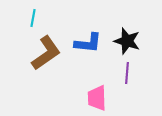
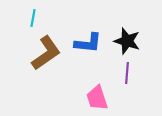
pink trapezoid: rotated 16 degrees counterclockwise
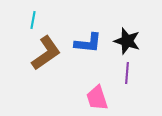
cyan line: moved 2 px down
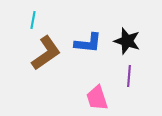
purple line: moved 2 px right, 3 px down
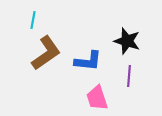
blue L-shape: moved 18 px down
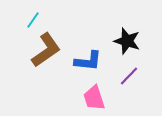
cyan line: rotated 24 degrees clockwise
brown L-shape: moved 3 px up
purple line: rotated 40 degrees clockwise
pink trapezoid: moved 3 px left
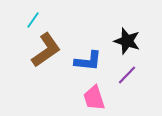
purple line: moved 2 px left, 1 px up
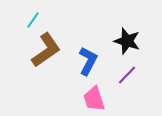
blue L-shape: rotated 68 degrees counterclockwise
pink trapezoid: moved 1 px down
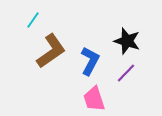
brown L-shape: moved 5 px right, 1 px down
blue L-shape: moved 2 px right
purple line: moved 1 px left, 2 px up
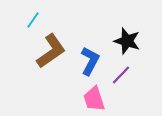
purple line: moved 5 px left, 2 px down
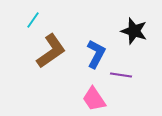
black star: moved 7 px right, 10 px up
blue L-shape: moved 6 px right, 7 px up
purple line: rotated 55 degrees clockwise
pink trapezoid: rotated 16 degrees counterclockwise
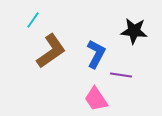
black star: rotated 12 degrees counterclockwise
pink trapezoid: moved 2 px right
